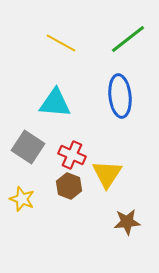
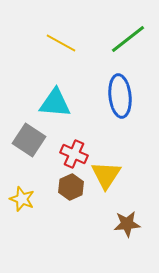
gray square: moved 1 px right, 7 px up
red cross: moved 2 px right, 1 px up
yellow triangle: moved 1 px left, 1 px down
brown hexagon: moved 2 px right, 1 px down; rotated 15 degrees clockwise
brown star: moved 2 px down
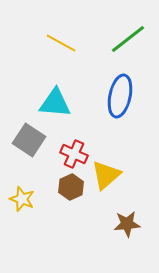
blue ellipse: rotated 18 degrees clockwise
yellow triangle: rotated 16 degrees clockwise
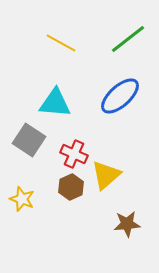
blue ellipse: rotated 36 degrees clockwise
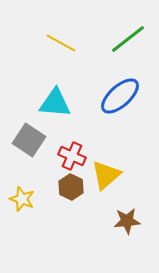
red cross: moved 2 px left, 2 px down
brown hexagon: rotated 10 degrees counterclockwise
brown star: moved 3 px up
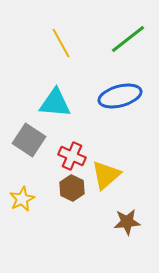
yellow line: rotated 32 degrees clockwise
blue ellipse: rotated 27 degrees clockwise
brown hexagon: moved 1 px right, 1 px down
yellow star: rotated 25 degrees clockwise
brown star: moved 1 px down
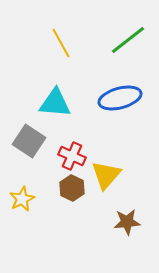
green line: moved 1 px down
blue ellipse: moved 2 px down
gray square: moved 1 px down
yellow triangle: rotated 8 degrees counterclockwise
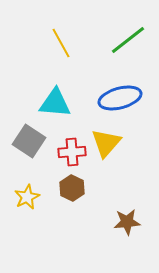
red cross: moved 4 px up; rotated 28 degrees counterclockwise
yellow triangle: moved 32 px up
yellow star: moved 5 px right, 2 px up
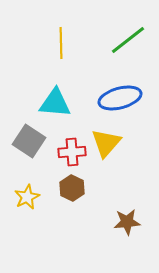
yellow line: rotated 28 degrees clockwise
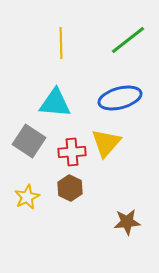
brown hexagon: moved 2 px left
